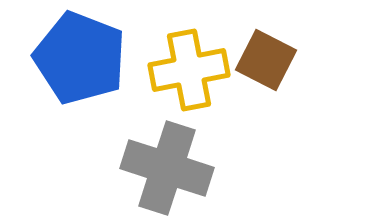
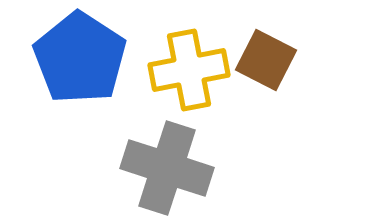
blue pentagon: rotated 12 degrees clockwise
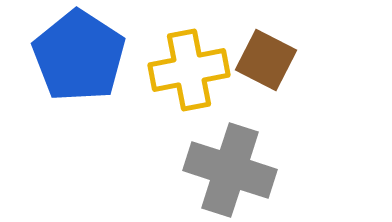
blue pentagon: moved 1 px left, 2 px up
gray cross: moved 63 px right, 2 px down
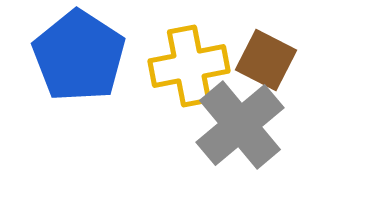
yellow cross: moved 4 px up
gray cross: moved 10 px right, 45 px up; rotated 32 degrees clockwise
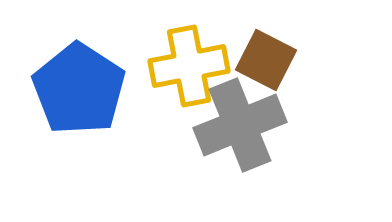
blue pentagon: moved 33 px down
gray cross: rotated 18 degrees clockwise
